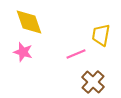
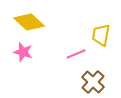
yellow diamond: rotated 28 degrees counterclockwise
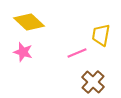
pink line: moved 1 px right, 1 px up
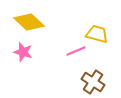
yellow trapezoid: moved 4 px left, 1 px up; rotated 95 degrees clockwise
pink line: moved 1 px left, 2 px up
brown cross: rotated 10 degrees counterclockwise
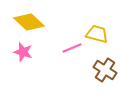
pink line: moved 4 px left, 3 px up
brown cross: moved 12 px right, 12 px up
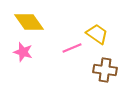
yellow diamond: rotated 12 degrees clockwise
yellow trapezoid: rotated 20 degrees clockwise
brown cross: rotated 25 degrees counterclockwise
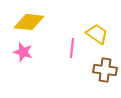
yellow diamond: rotated 48 degrees counterclockwise
pink line: rotated 60 degrees counterclockwise
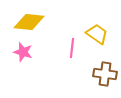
brown cross: moved 4 px down
